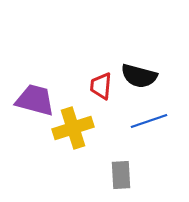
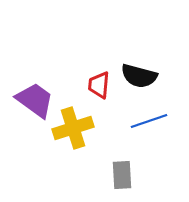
red trapezoid: moved 2 px left, 1 px up
purple trapezoid: rotated 21 degrees clockwise
gray rectangle: moved 1 px right
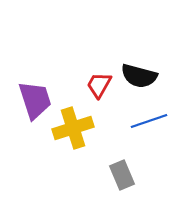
red trapezoid: rotated 24 degrees clockwise
purple trapezoid: rotated 36 degrees clockwise
gray rectangle: rotated 20 degrees counterclockwise
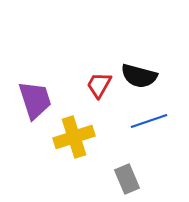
yellow cross: moved 1 px right, 9 px down
gray rectangle: moved 5 px right, 4 px down
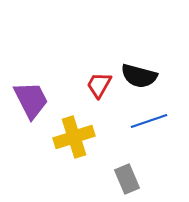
purple trapezoid: moved 4 px left; rotated 9 degrees counterclockwise
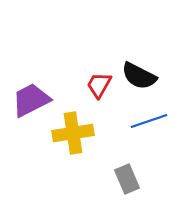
black semicircle: rotated 12 degrees clockwise
purple trapezoid: rotated 90 degrees counterclockwise
yellow cross: moved 1 px left, 4 px up; rotated 9 degrees clockwise
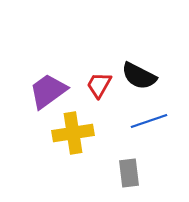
purple trapezoid: moved 17 px right, 9 px up; rotated 9 degrees counterclockwise
gray rectangle: moved 2 px right, 6 px up; rotated 16 degrees clockwise
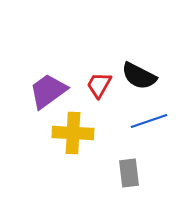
yellow cross: rotated 12 degrees clockwise
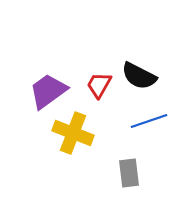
yellow cross: rotated 18 degrees clockwise
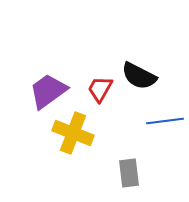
red trapezoid: moved 1 px right, 4 px down
blue line: moved 16 px right; rotated 12 degrees clockwise
